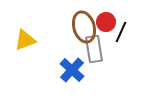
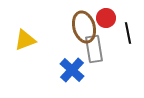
red circle: moved 4 px up
black line: moved 7 px right, 1 px down; rotated 35 degrees counterclockwise
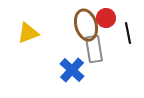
brown ellipse: moved 2 px right, 2 px up
yellow triangle: moved 3 px right, 7 px up
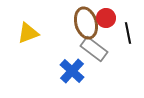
brown ellipse: moved 2 px up
gray rectangle: rotated 44 degrees counterclockwise
blue cross: moved 1 px down
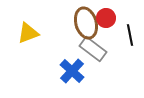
black line: moved 2 px right, 2 px down
gray rectangle: moved 1 px left
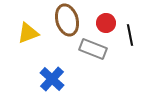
red circle: moved 5 px down
brown ellipse: moved 19 px left, 3 px up
gray rectangle: rotated 16 degrees counterclockwise
blue cross: moved 20 px left, 8 px down
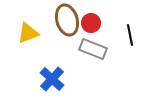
red circle: moved 15 px left
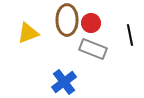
brown ellipse: rotated 16 degrees clockwise
blue cross: moved 12 px right, 3 px down; rotated 10 degrees clockwise
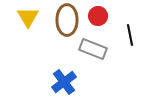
red circle: moved 7 px right, 7 px up
yellow triangle: moved 16 px up; rotated 40 degrees counterclockwise
